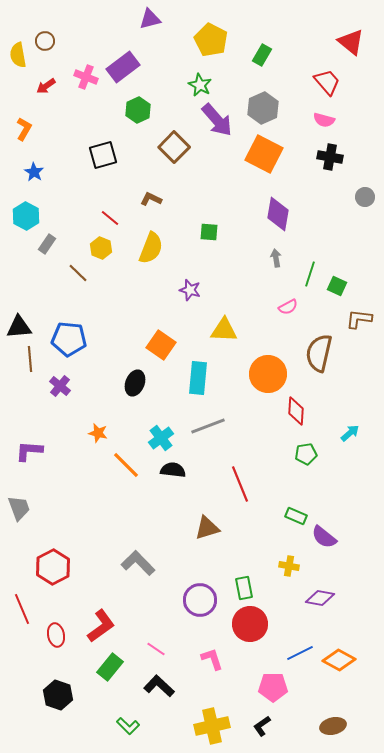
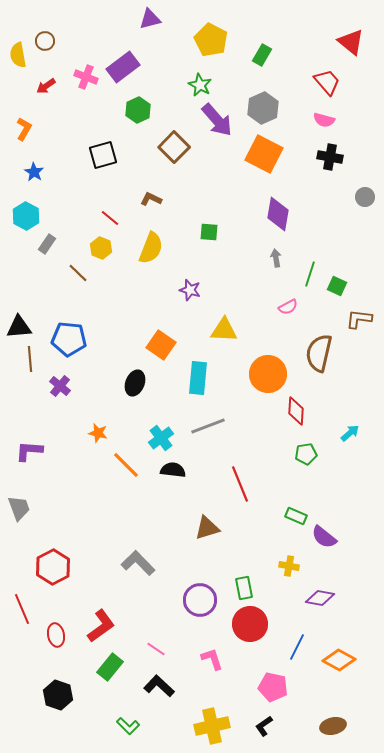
blue line at (300, 653): moved 3 px left, 6 px up; rotated 36 degrees counterclockwise
pink pentagon at (273, 687): rotated 12 degrees clockwise
black L-shape at (262, 726): moved 2 px right
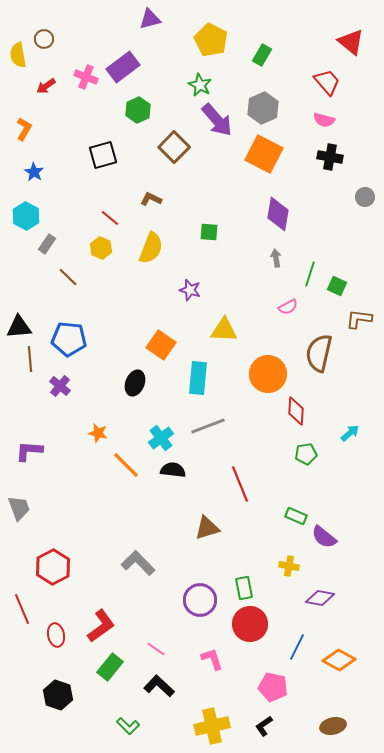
brown circle at (45, 41): moved 1 px left, 2 px up
brown line at (78, 273): moved 10 px left, 4 px down
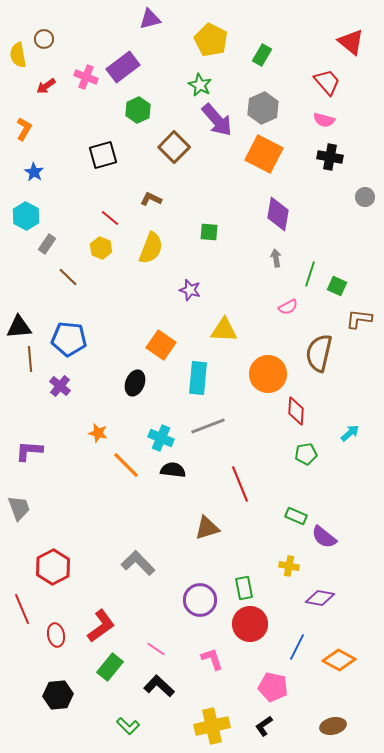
cyan cross at (161, 438): rotated 30 degrees counterclockwise
black hexagon at (58, 695): rotated 24 degrees counterclockwise
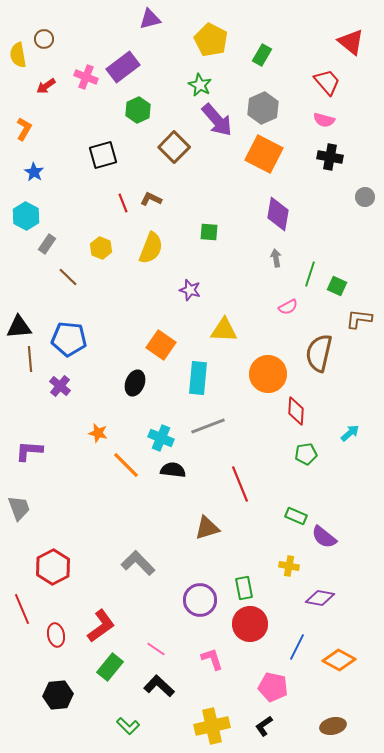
red line at (110, 218): moved 13 px right, 15 px up; rotated 30 degrees clockwise
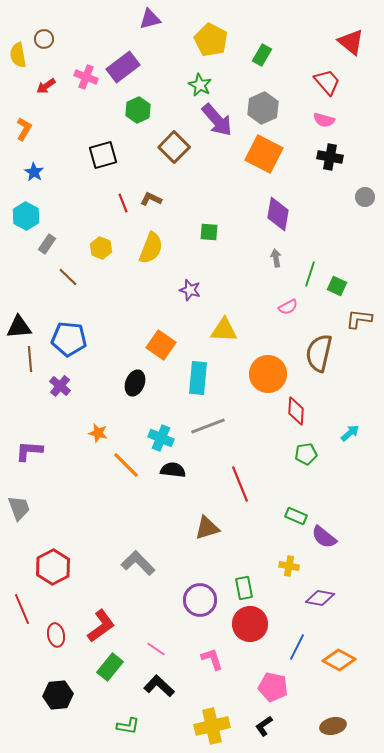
green L-shape at (128, 726): rotated 35 degrees counterclockwise
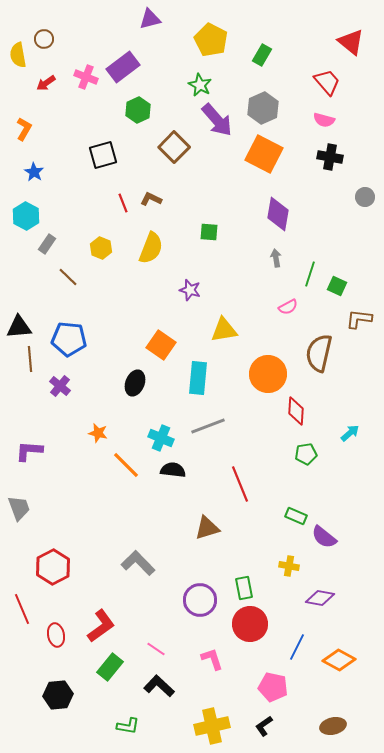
red arrow at (46, 86): moved 3 px up
yellow triangle at (224, 330): rotated 12 degrees counterclockwise
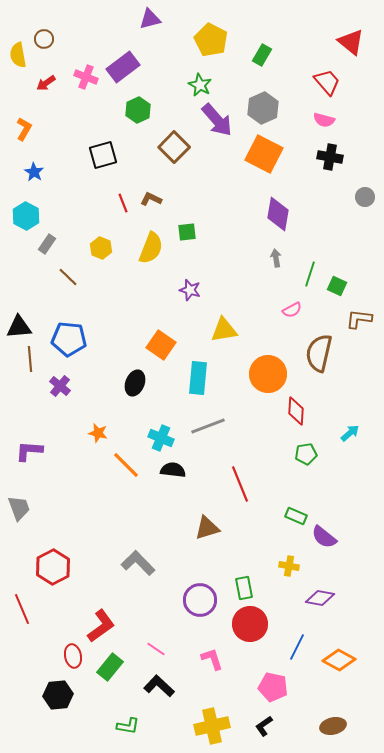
green square at (209, 232): moved 22 px left; rotated 12 degrees counterclockwise
pink semicircle at (288, 307): moved 4 px right, 3 px down
red ellipse at (56, 635): moved 17 px right, 21 px down
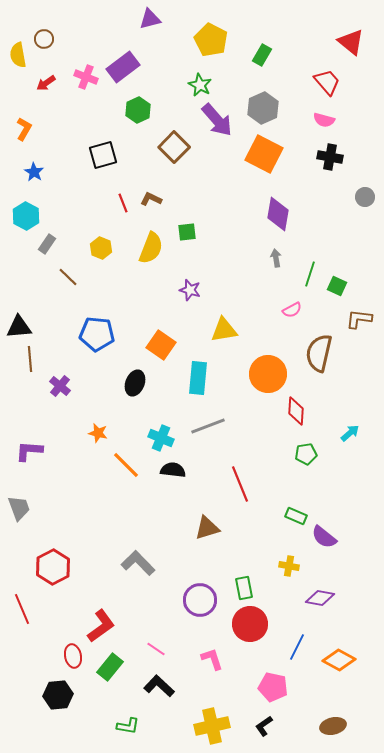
blue pentagon at (69, 339): moved 28 px right, 5 px up
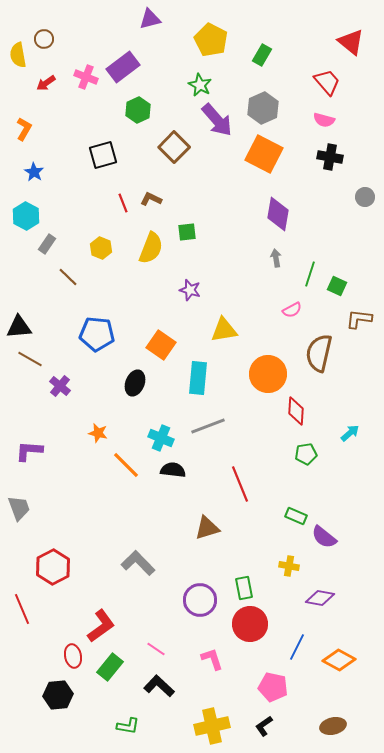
brown line at (30, 359): rotated 55 degrees counterclockwise
